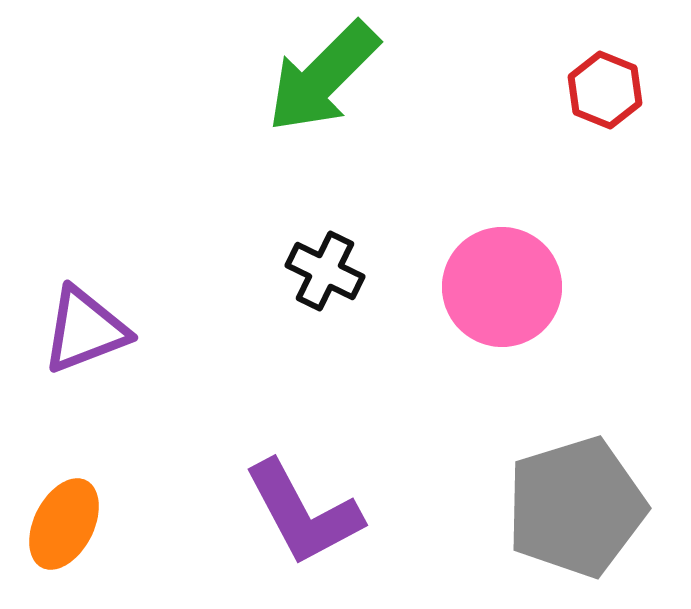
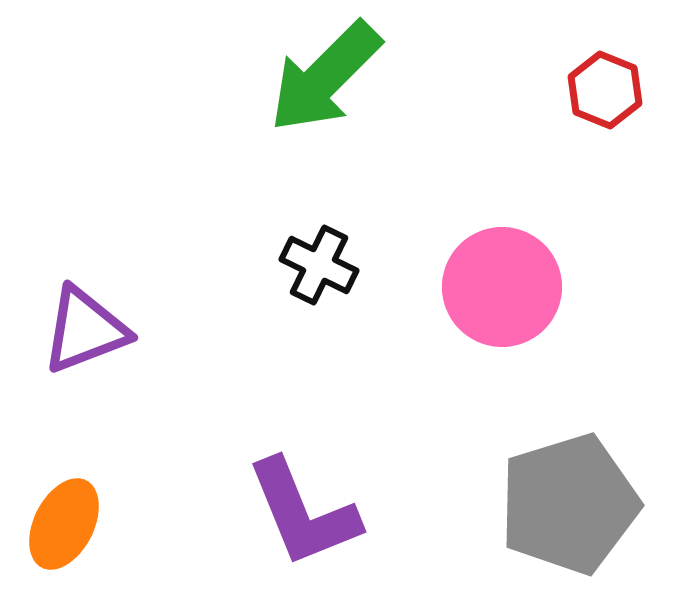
green arrow: moved 2 px right
black cross: moved 6 px left, 6 px up
gray pentagon: moved 7 px left, 3 px up
purple L-shape: rotated 6 degrees clockwise
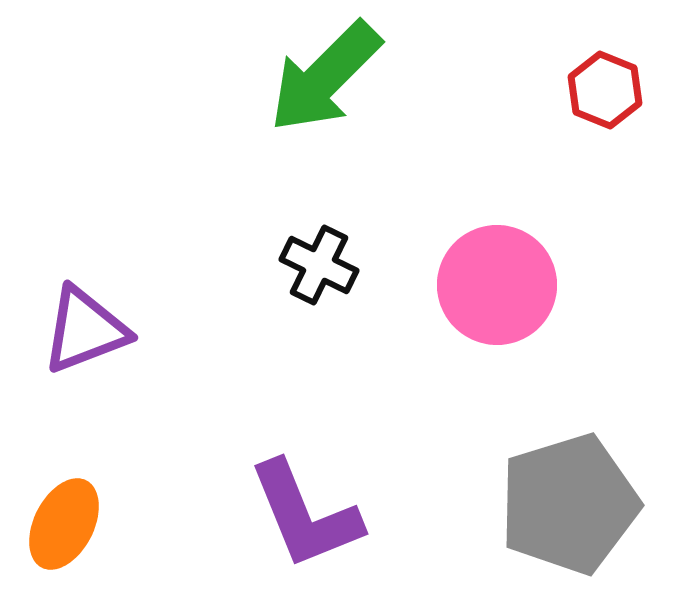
pink circle: moved 5 px left, 2 px up
purple L-shape: moved 2 px right, 2 px down
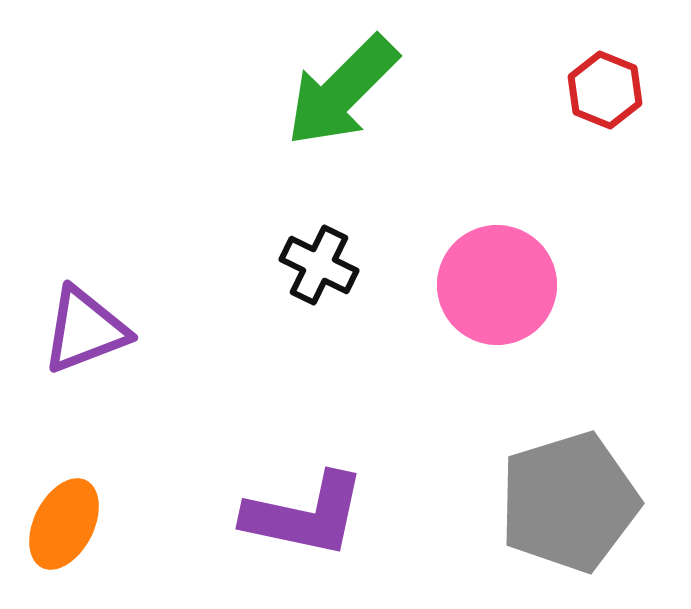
green arrow: moved 17 px right, 14 px down
gray pentagon: moved 2 px up
purple L-shape: rotated 56 degrees counterclockwise
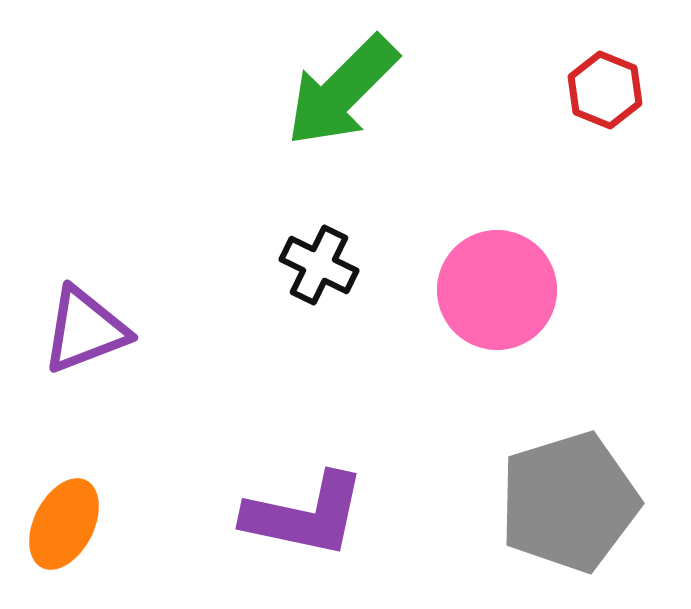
pink circle: moved 5 px down
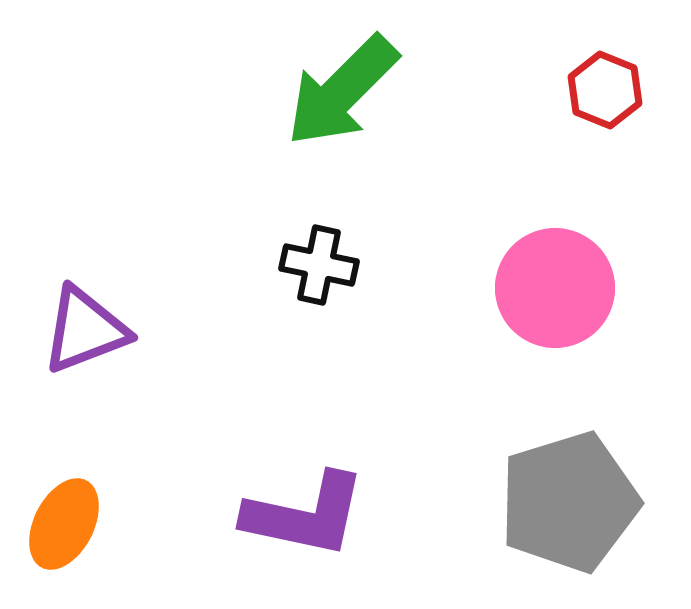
black cross: rotated 14 degrees counterclockwise
pink circle: moved 58 px right, 2 px up
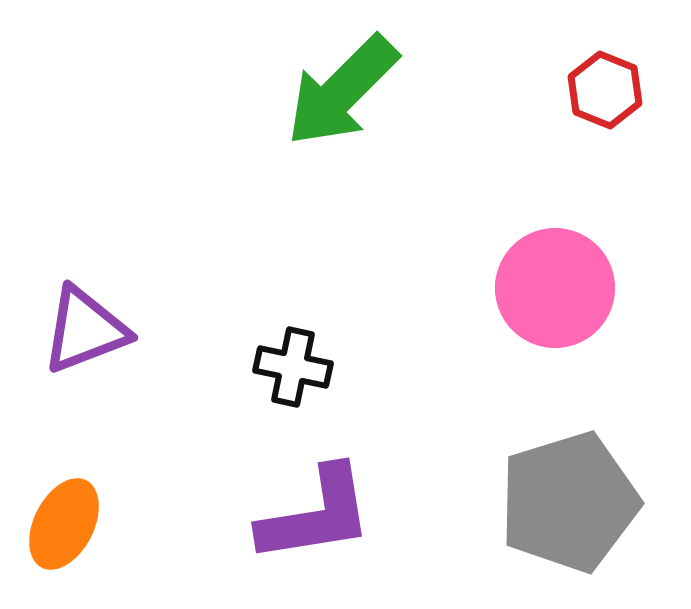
black cross: moved 26 px left, 102 px down
purple L-shape: moved 11 px right; rotated 21 degrees counterclockwise
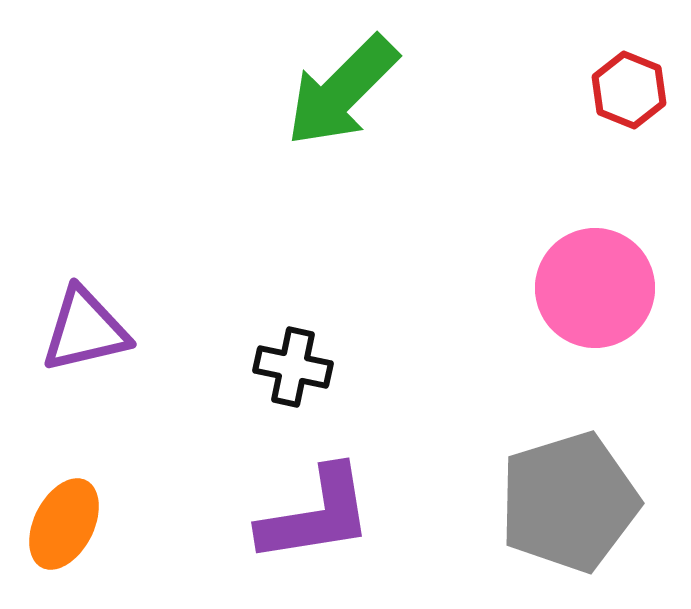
red hexagon: moved 24 px right
pink circle: moved 40 px right
purple triangle: rotated 8 degrees clockwise
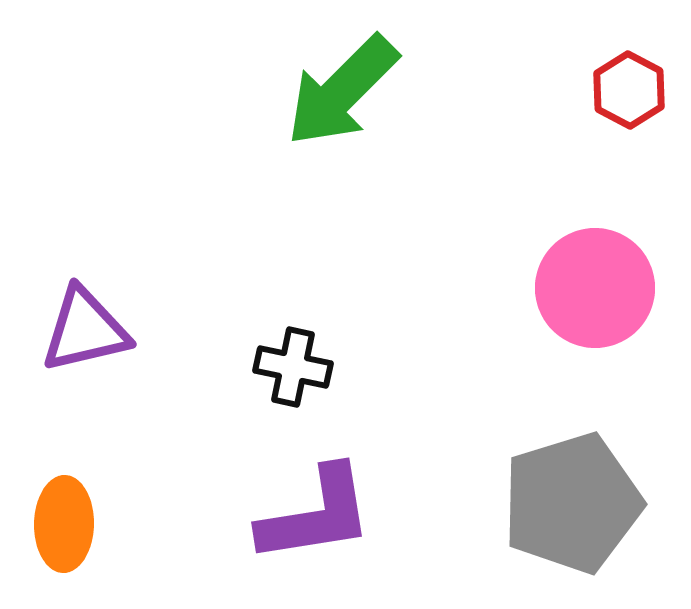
red hexagon: rotated 6 degrees clockwise
gray pentagon: moved 3 px right, 1 px down
orange ellipse: rotated 26 degrees counterclockwise
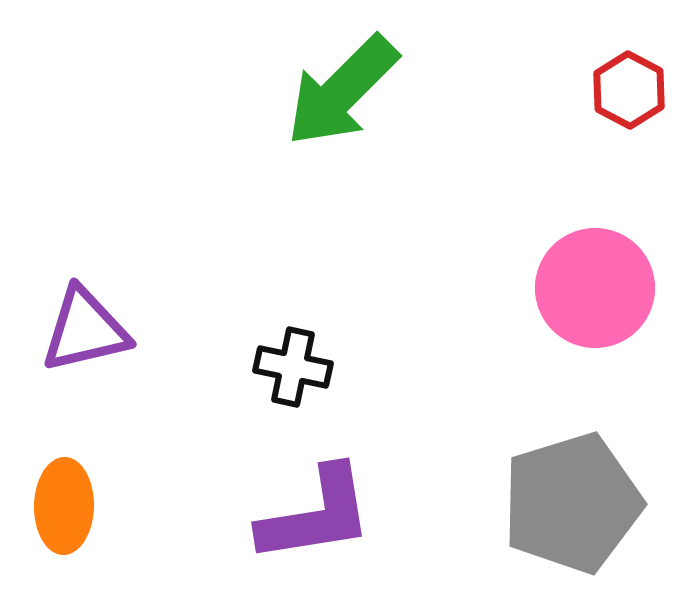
orange ellipse: moved 18 px up
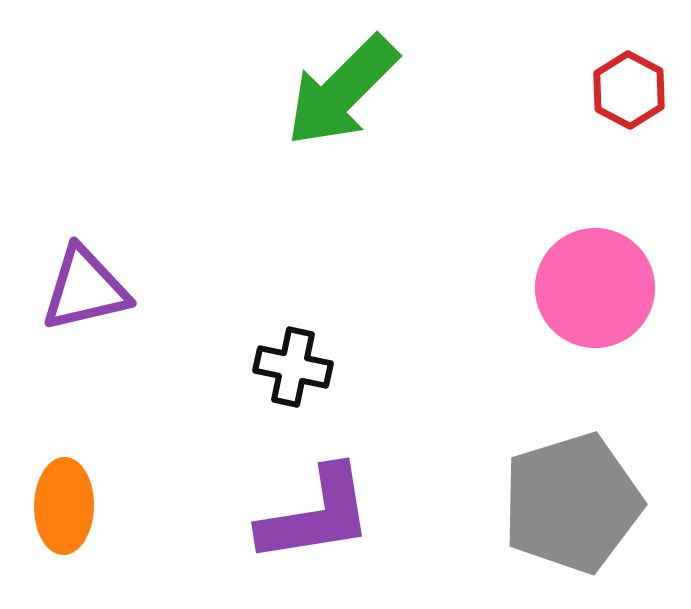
purple triangle: moved 41 px up
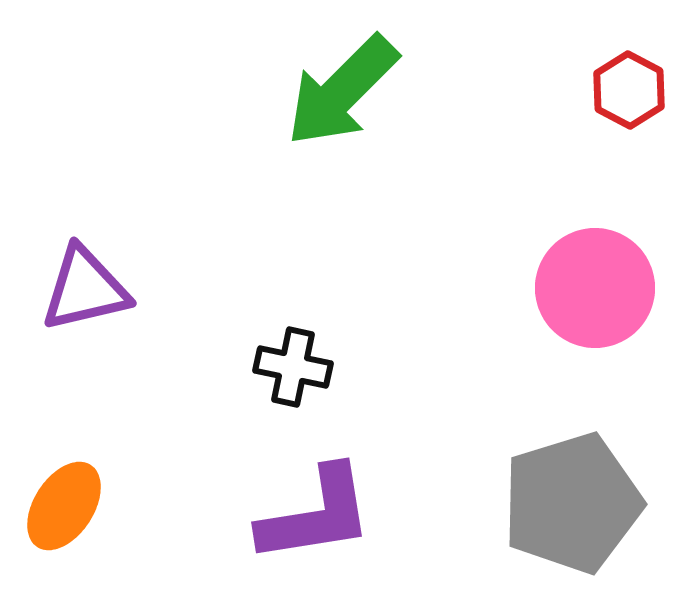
orange ellipse: rotated 32 degrees clockwise
